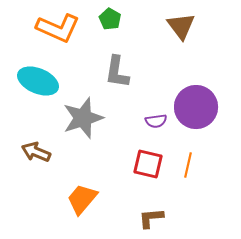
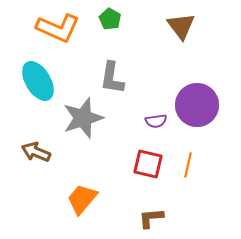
gray L-shape: moved 5 px left, 6 px down
cyan ellipse: rotated 36 degrees clockwise
purple circle: moved 1 px right, 2 px up
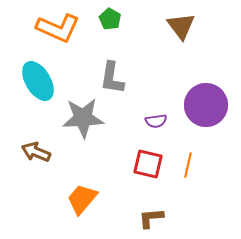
purple circle: moved 9 px right
gray star: rotated 15 degrees clockwise
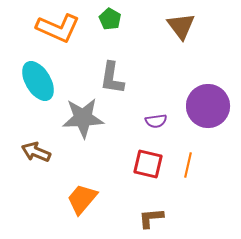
purple circle: moved 2 px right, 1 px down
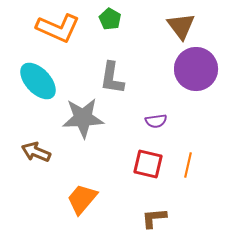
cyan ellipse: rotated 12 degrees counterclockwise
purple circle: moved 12 px left, 37 px up
brown L-shape: moved 3 px right
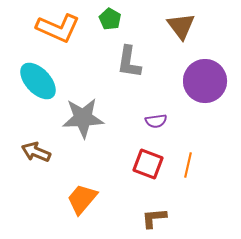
purple circle: moved 9 px right, 12 px down
gray L-shape: moved 17 px right, 16 px up
red square: rotated 8 degrees clockwise
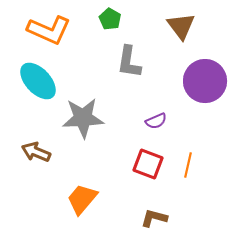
orange L-shape: moved 9 px left, 2 px down
purple semicircle: rotated 15 degrees counterclockwise
brown L-shape: rotated 20 degrees clockwise
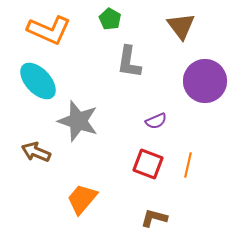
gray star: moved 5 px left, 3 px down; rotated 21 degrees clockwise
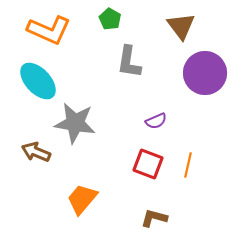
purple circle: moved 8 px up
gray star: moved 3 px left, 2 px down; rotated 9 degrees counterclockwise
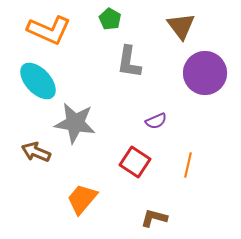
red square: moved 13 px left, 2 px up; rotated 12 degrees clockwise
